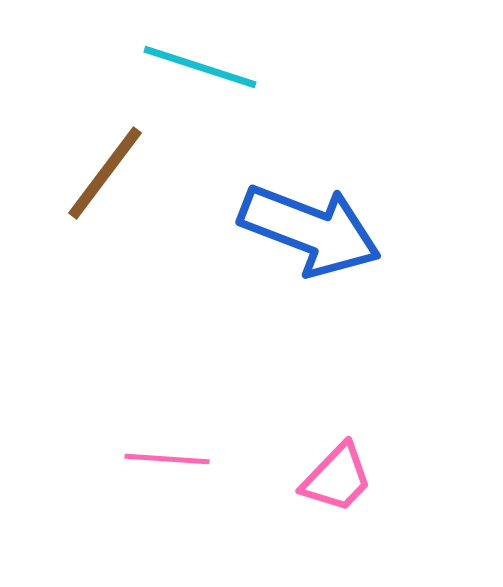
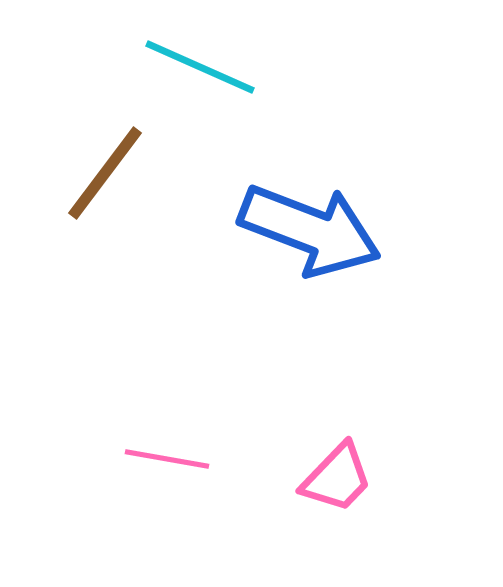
cyan line: rotated 6 degrees clockwise
pink line: rotated 6 degrees clockwise
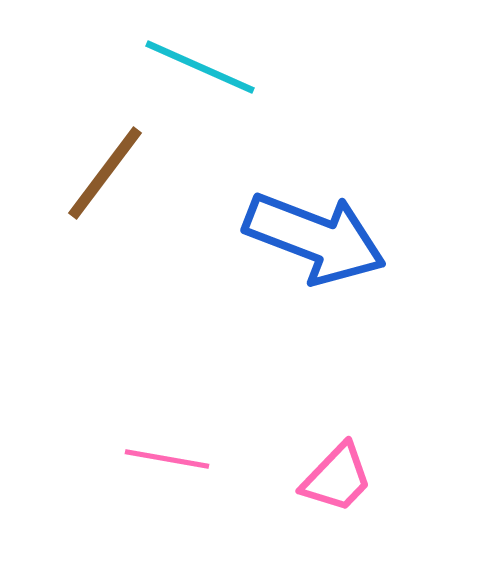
blue arrow: moved 5 px right, 8 px down
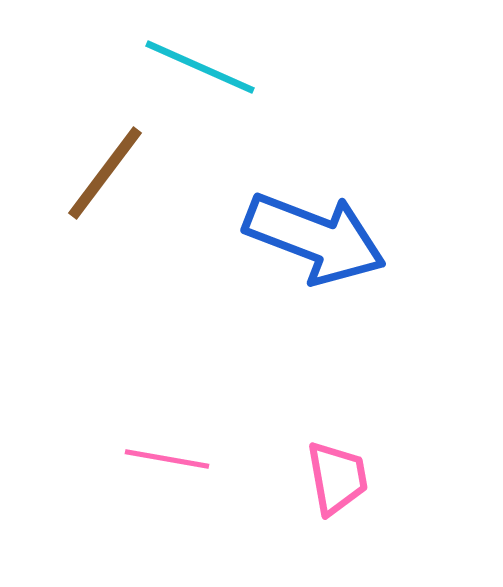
pink trapezoid: rotated 54 degrees counterclockwise
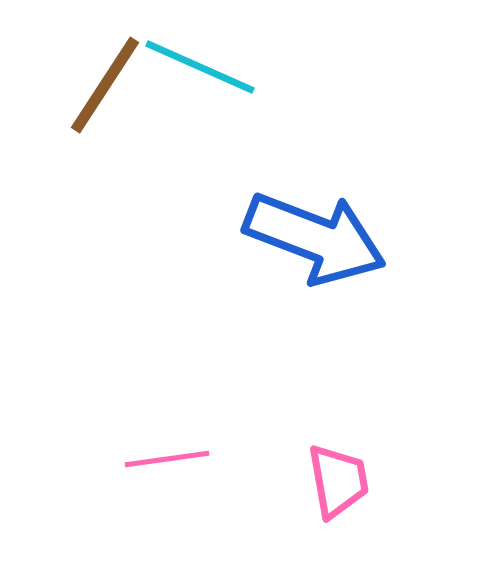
brown line: moved 88 px up; rotated 4 degrees counterclockwise
pink line: rotated 18 degrees counterclockwise
pink trapezoid: moved 1 px right, 3 px down
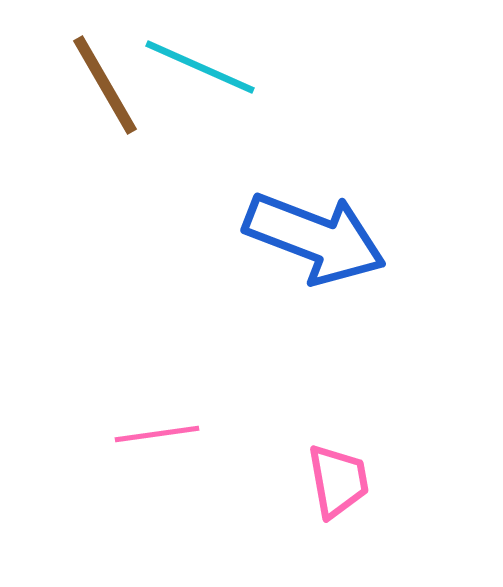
brown line: rotated 63 degrees counterclockwise
pink line: moved 10 px left, 25 px up
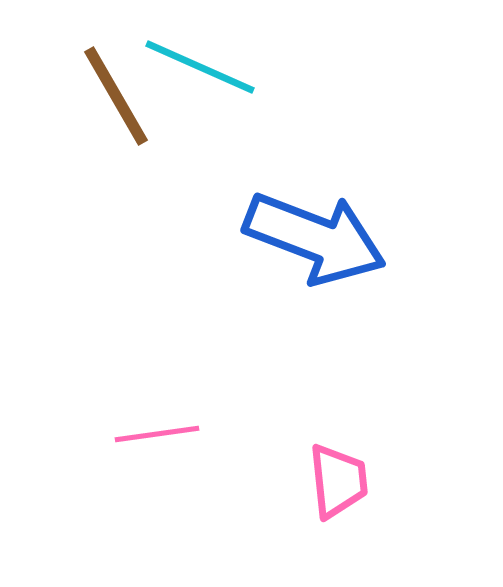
brown line: moved 11 px right, 11 px down
pink trapezoid: rotated 4 degrees clockwise
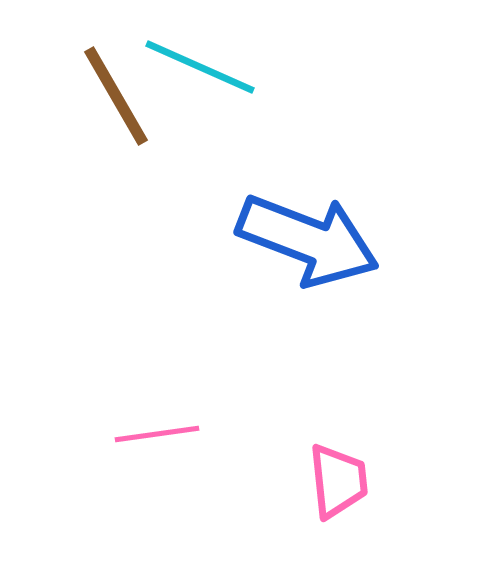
blue arrow: moved 7 px left, 2 px down
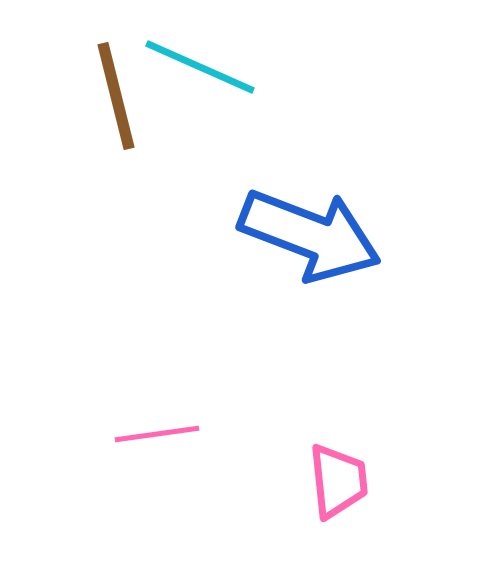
brown line: rotated 16 degrees clockwise
blue arrow: moved 2 px right, 5 px up
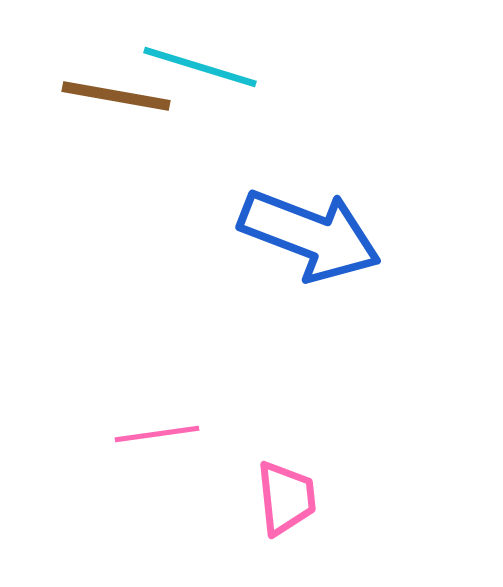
cyan line: rotated 7 degrees counterclockwise
brown line: rotated 66 degrees counterclockwise
pink trapezoid: moved 52 px left, 17 px down
